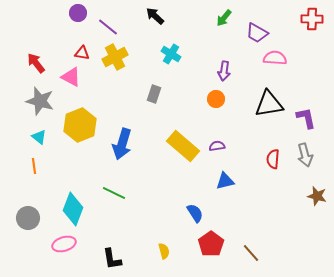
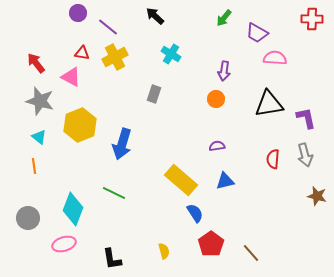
yellow rectangle: moved 2 px left, 34 px down
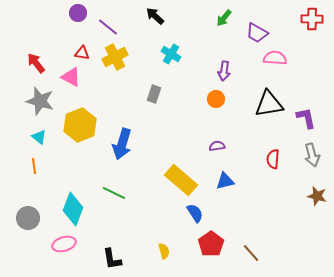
gray arrow: moved 7 px right
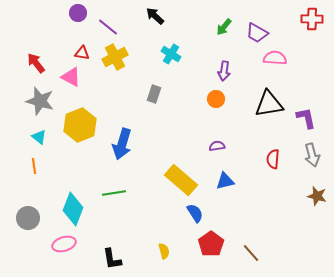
green arrow: moved 9 px down
green line: rotated 35 degrees counterclockwise
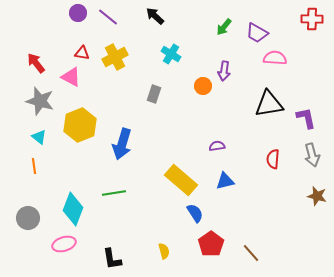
purple line: moved 10 px up
orange circle: moved 13 px left, 13 px up
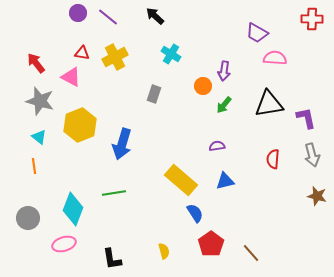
green arrow: moved 78 px down
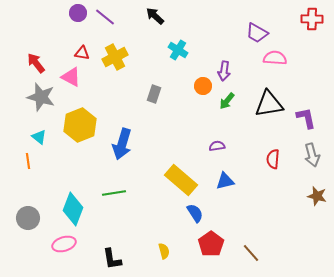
purple line: moved 3 px left
cyan cross: moved 7 px right, 4 px up
gray star: moved 1 px right, 4 px up
green arrow: moved 3 px right, 4 px up
orange line: moved 6 px left, 5 px up
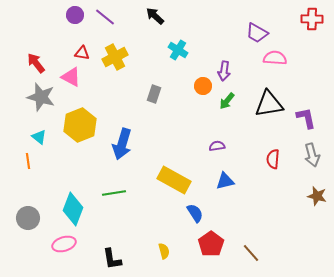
purple circle: moved 3 px left, 2 px down
yellow rectangle: moved 7 px left; rotated 12 degrees counterclockwise
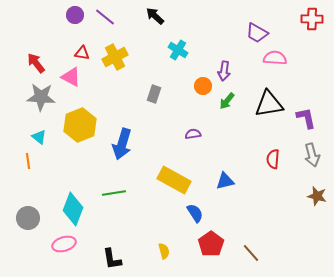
gray star: rotated 12 degrees counterclockwise
purple semicircle: moved 24 px left, 12 px up
